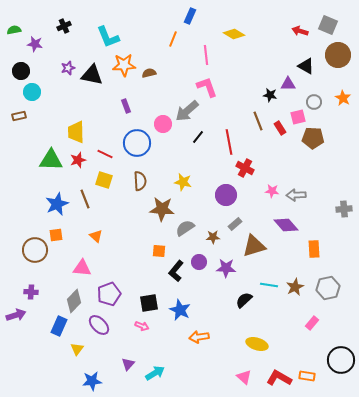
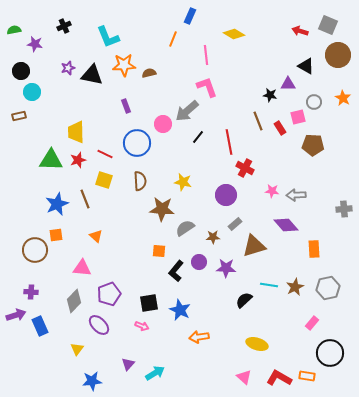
brown pentagon at (313, 138): moved 7 px down
blue rectangle at (59, 326): moved 19 px left; rotated 48 degrees counterclockwise
black circle at (341, 360): moved 11 px left, 7 px up
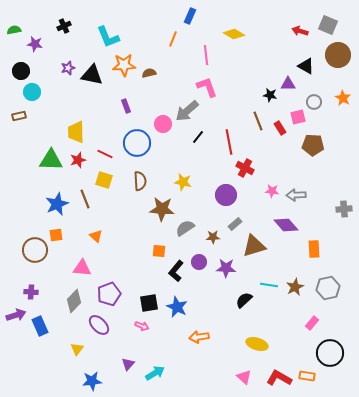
blue star at (180, 310): moved 3 px left, 3 px up
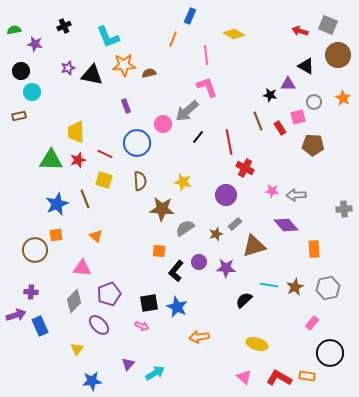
brown star at (213, 237): moved 3 px right, 3 px up; rotated 16 degrees counterclockwise
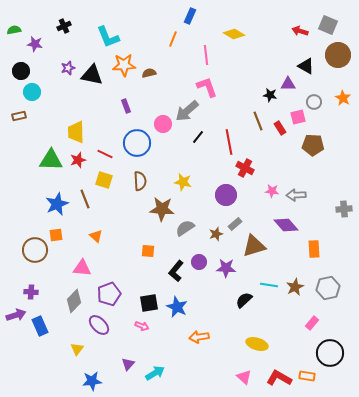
orange square at (159, 251): moved 11 px left
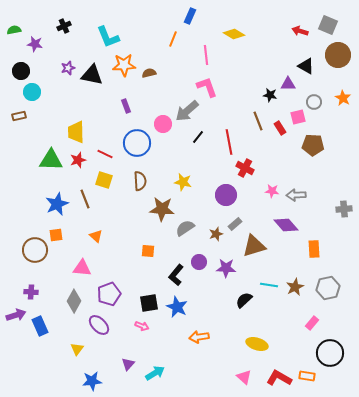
black L-shape at (176, 271): moved 4 px down
gray diamond at (74, 301): rotated 15 degrees counterclockwise
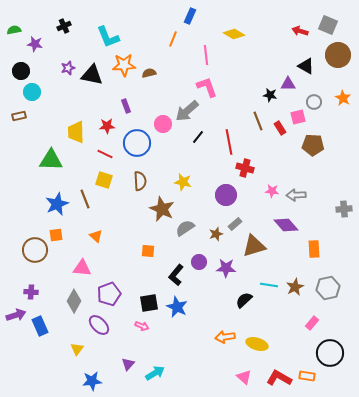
red star at (78, 160): moved 29 px right, 34 px up; rotated 14 degrees clockwise
red cross at (245, 168): rotated 12 degrees counterclockwise
brown star at (162, 209): rotated 20 degrees clockwise
orange arrow at (199, 337): moved 26 px right
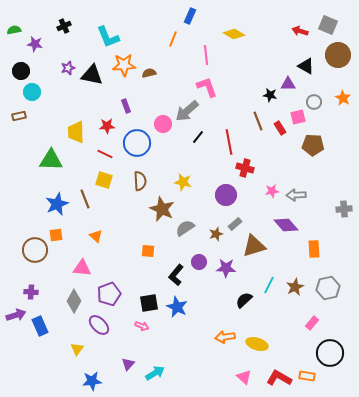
pink star at (272, 191): rotated 16 degrees counterclockwise
cyan line at (269, 285): rotated 72 degrees counterclockwise
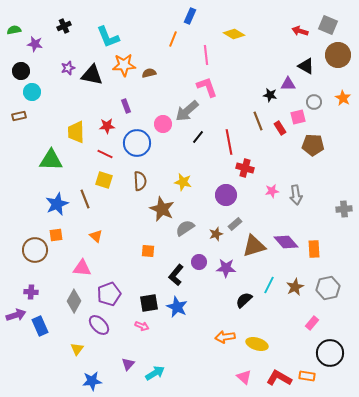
gray arrow at (296, 195): rotated 96 degrees counterclockwise
purple diamond at (286, 225): moved 17 px down
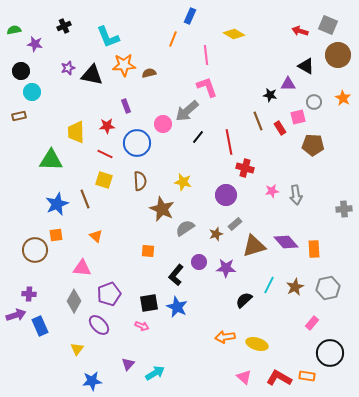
purple cross at (31, 292): moved 2 px left, 2 px down
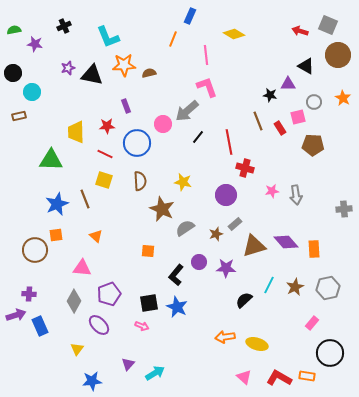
black circle at (21, 71): moved 8 px left, 2 px down
